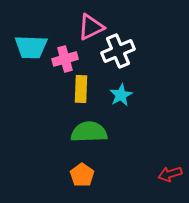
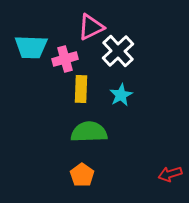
white cross: rotated 20 degrees counterclockwise
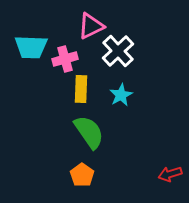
pink triangle: moved 1 px up
green semicircle: rotated 57 degrees clockwise
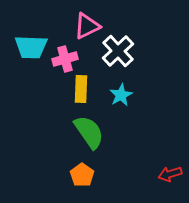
pink triangle: moved 4 px left
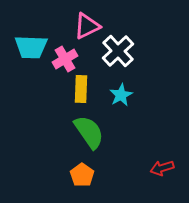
pink cross: rotated 15 degrees counterclockwise
red arrow: moved 8 px left, 6 px up
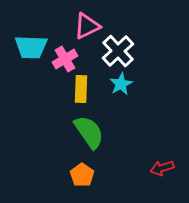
cyan star: moved 11 px up
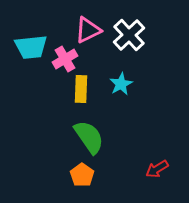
pink triangle: moved 1 px right, 4 px down
cyan trapezoid: rotated 8 degrees counterclockwise
white cross: moved 11 px right, 16 px up
green semicircle: moved 5 px down
red arrow: moved 5 px left, 1 px down; rotated 15 degrees counterclockwise
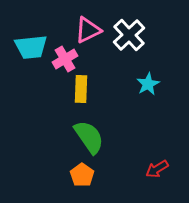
cyan star: moved 27 px right
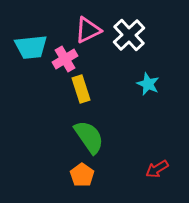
cyan star: rotated 20 degrees counterclockwise
yellow rectangle: rotated 20 degrees counterclockwise
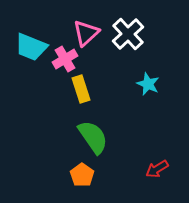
pink triangle: moved 2 px left, 3 px down; rotated 16 degrees counterclockwise
white cross: moved 1 px left, 1 px up
cyan trapezoid: rotated 28 degrees clockwise
green semicircle: moved 4 px right
